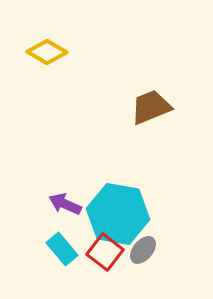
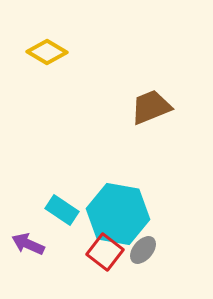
purple arrow: moved 37 px left, 40 px down
cyan rectangle: moved 39 px up; rotated 16 degrees counterclockwise
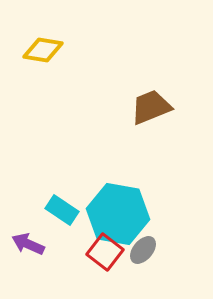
yellow diamond: moved 4 px left, 2 px up; rotated 21 degrees counterclockwise
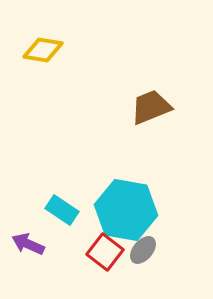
cyan hexagon: moved 8 px right, 4 px up
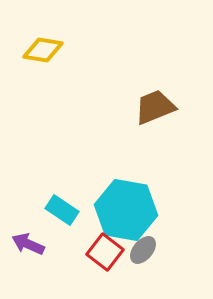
brown trapezoid: moved 4 px right
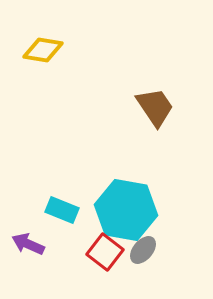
brown trapezoid: rotated 78 degrees clockwise
cyan rectangle: rotated 12 degrees counterclockwise
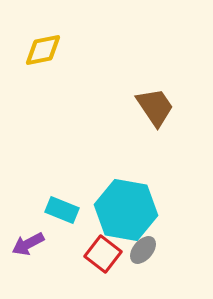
yellow diamond: rotated 21 degrees counterclockwise
purple arrow: rotated 52 degrees counterclockwise
red square: moved 2 px left, 2 px down
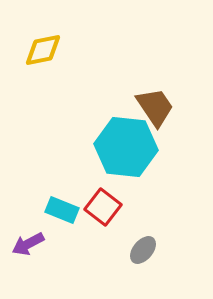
cyan hexagon: moved 63 px up; rotated 4 degrees counterclockwise
red square: moved 47 px up
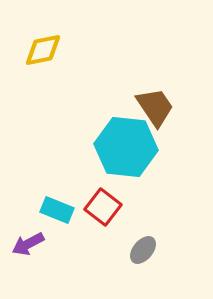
cyan rectangle: moved 5 px left
